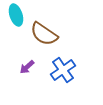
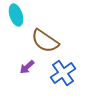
brown semicircle: moved 1 px right, 7 px down
blue cross: moved 3 px down
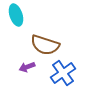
brown semicircle: moved 4 px down; rotated 16 degrees counterclockwise
purple arrow: rotated 21 degrees clockwise
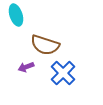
purple arrow: moved 1 px left
blue cross: rotated 10 degrees counterclockwise
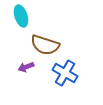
cyan ellipse: moved 5 px right, 1 px down
blue cross: moved 2 px right; rotated 15 degrees counterclockwise
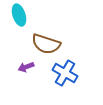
cyan ellipse: moved 2 px left, 1 px up
brown semicircle: moved 1 px right, 1 px up
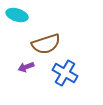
cyan ellipse: moved 2 px left; rotated 55 degrees counterclockwise
brown semicircle: rotated 36 degrees counterclockwise
